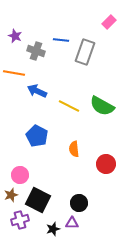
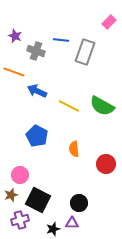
orange line: moved 1 px up; rotated 10 degrees clockwise
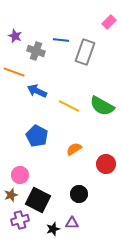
orange semicircle: rotated 63 degrees clockwise
black circle: moved 9 px up
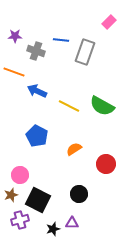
purple star: rotated 24 degrees counterclockwise
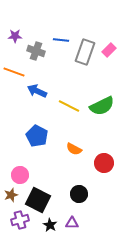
pink rectangle: moved 28 px down
green semicircle: rotated 55 degrees counterclockwise
orange semicircle: rotated 119 degrees counterclockwise
red circle: moved 2 px left, 1 px up
black star: moved 3 px left, 4 px up; rotated 24 degrees counterclockwise
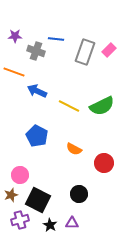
blue line: moved 5 px left, 1 px up
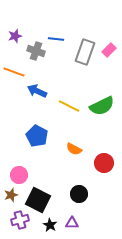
purple star: rotated 16 degrees counterclockwise
pink circle: moved 1 px left
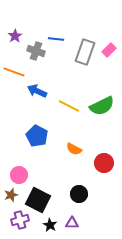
purple star: rotated 16 degrees counterclockwise
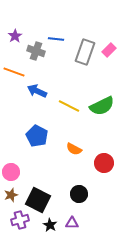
pink circle: moved 8 px left, 3 px up
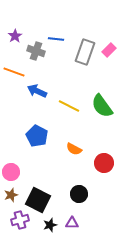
green semicircle: rotated 80 degrees clockwise
black star: rotated 24 degrees clockwise
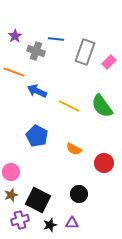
pink rectangle: moved 12 px down
